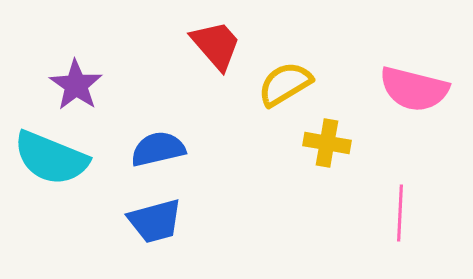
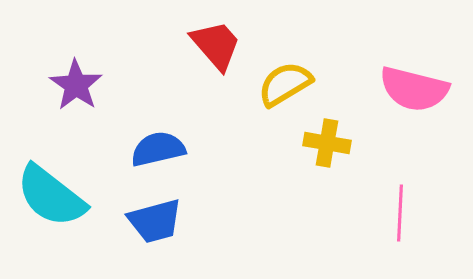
cyan semicircle: moved 38 px down; rotated 16 degrees clockwise
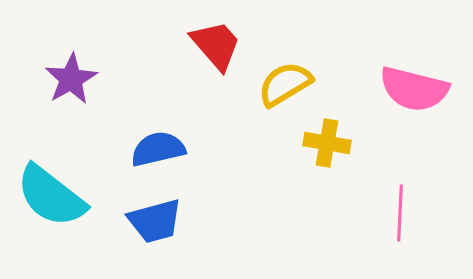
purple star: moved 5 px left, 6 px up; rotated 8 degrees clockwise
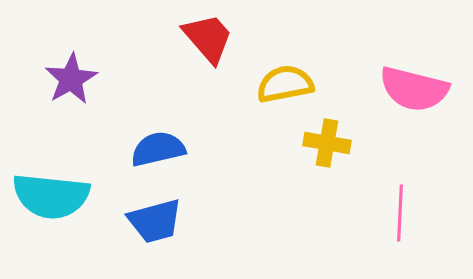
red trapezoid: moved 8 px left, 7 px up
yellow semicircle: rotated 20 degrees clockwise
cyan semicircle: rotated 32 degrees counterclockwise
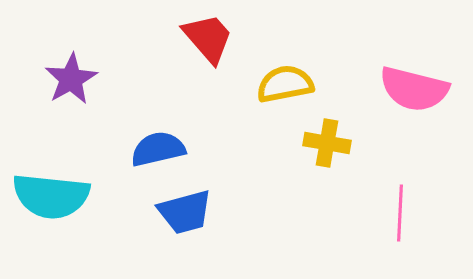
blue trapezoid: moved 30 px right, 9 px up
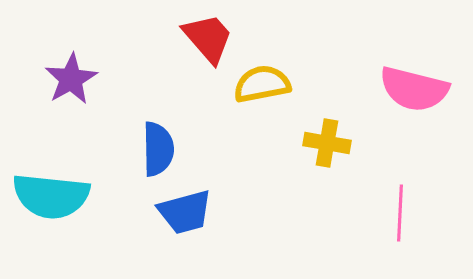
yellow semicircle: moved 23 px left
blue semicircle: rotated 102 degrees clockwise
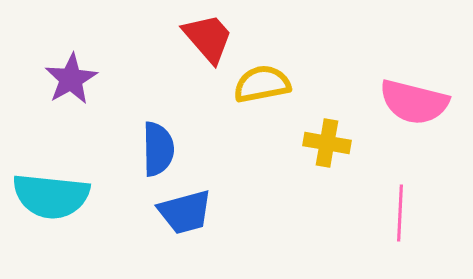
pink semicircle: moved 13 px down
